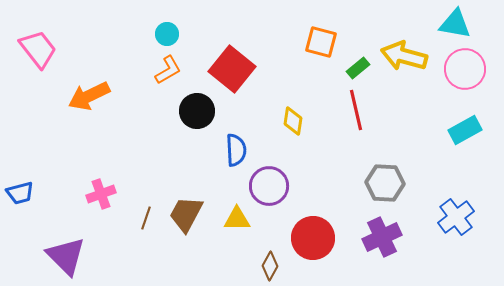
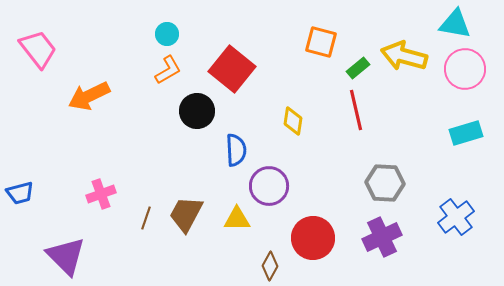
cyan rectangle: moved 1 px right, 3 px down; rotated 12 degrees clockwise
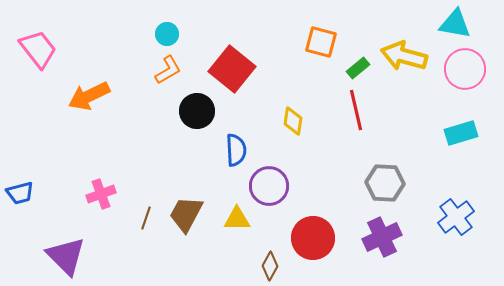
cyan rectangle: moved 5 px left
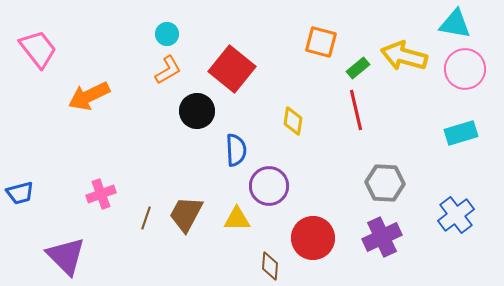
blue cross: moved 2 px up
brown diamond: rotated 24 degrees counterclockwise
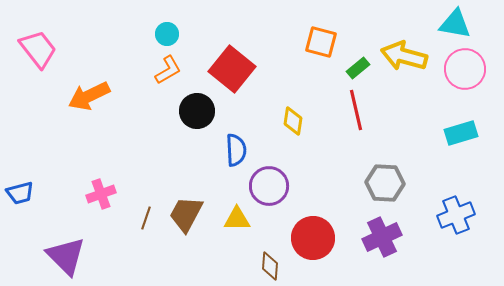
blue cross: rotated 15 degrees clockwise
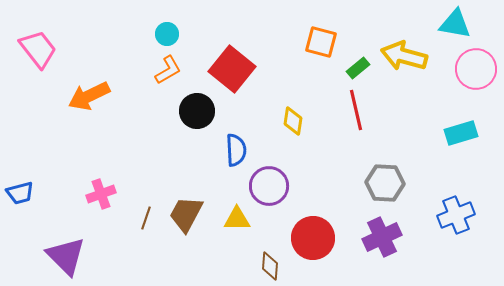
pink circle: moved 11 px right
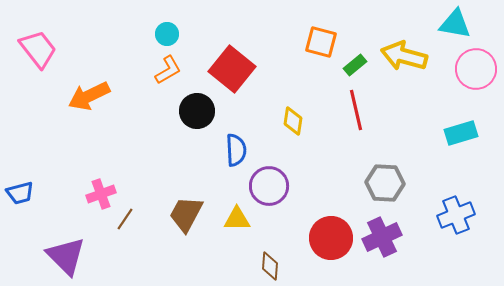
green rectangle: moved 3 px left, 3 px up
brown line: moved 21 px left, 1 px down; rotated 15 degrees clockwise
red circle: moved 18 px right
